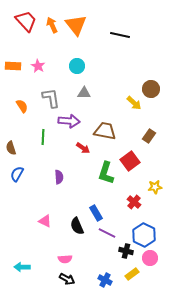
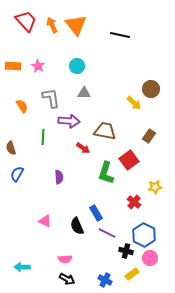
red square: moved 1 px left, 1 px up
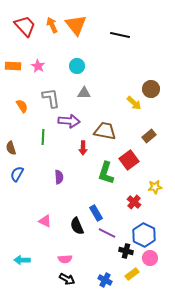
red trapezoid: moved 1 px left, 5 px down
brown rectangle: rotated 16 degrees clockwise
red arrow: rotated 56 degrees clockwise
cyan arrow: moved 7 px up
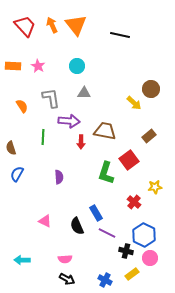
red arrow: moved 2 px left, 6 px up
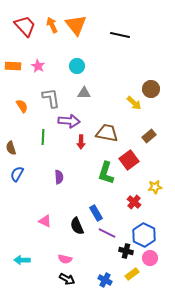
brown trapezoid: moved 2 px right, 2 px down
pink semicircle: rotated 16 degrees clockwise
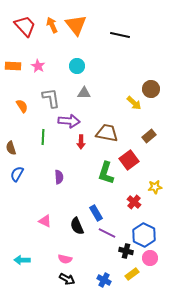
blue cross: moved 1 px left
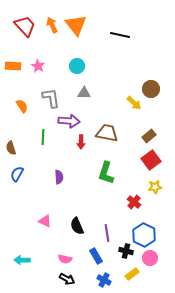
red square: moved 22 px right
blue rectangle: moved 43 px down
purple line: rotated 54 degrees clockwise
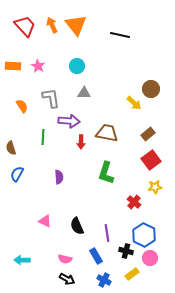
brown rectangle: moved 1 px left, 2 px up
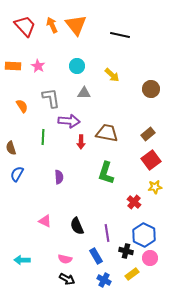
yellow arrow: moved 22 px left, 28 px up
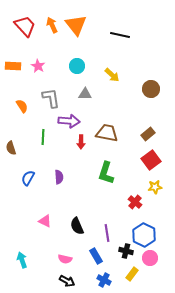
gray triangle: moved 1 px right, 1 px down
blue semicircle: moved 11 px right, 4 px down
red cross: moved 1 px right
cyan arrow: rotated 70 degrees clockwise
yellow rectangle: rotated 16 degrees counterclockwise
black arrow: moved 2 px down
